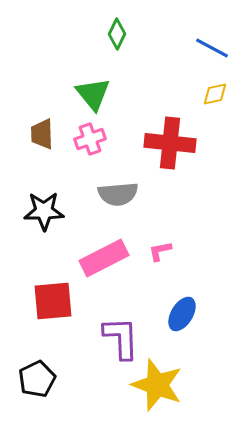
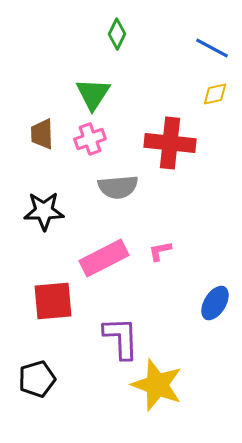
green triangle: rotated 12 degrees clockwise
gray semicircle: moved 7 px up
blue ellipse: moved 33 px right, 11 px up
black pentagon: rotated 9 degrees clockwise
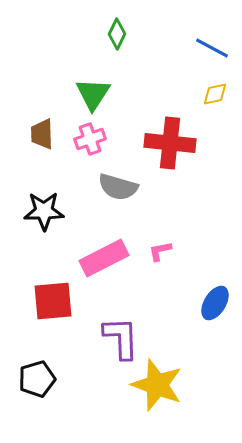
gray semicircle: rotated 21 degrees clockwise
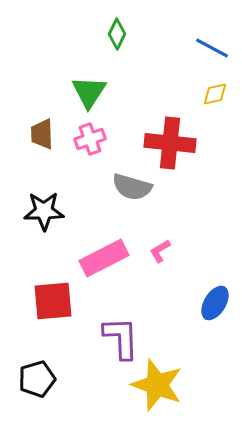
green triangle: moved 4 px left, 2 px up
gray semicircle: moved 14 px right
pink L-shape: rotated 20 degrees counterclockwise
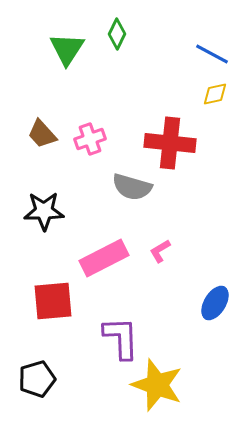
blue line: moved 6 px down
green triangle: moved 22 px left, 43 px up
brown trapezoid: rotated 40 degrees counterclockwise
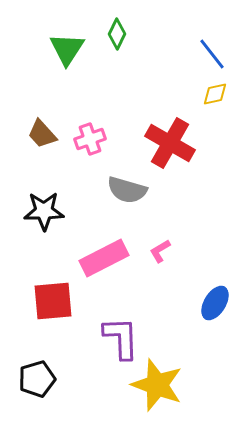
blue line: rotated 24 degrees clockwise
red cross: rotated 24 degrees clockwise
gray semicircle: moved 5 px left, 3 px down
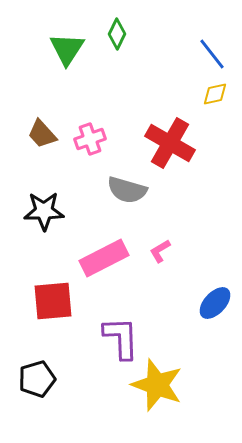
blue ellipse: rotated 12 degrees clockwise
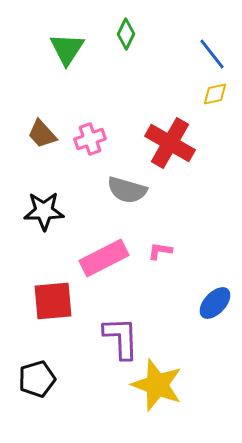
green diamond: moved 9 px right
pink L-shape: rotated 40 degrees clockwise
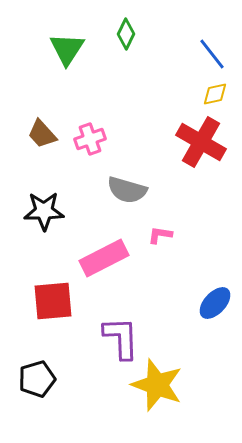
red cross: moved 31 px right, 1 px up
pink L-shape: moved 16 px up
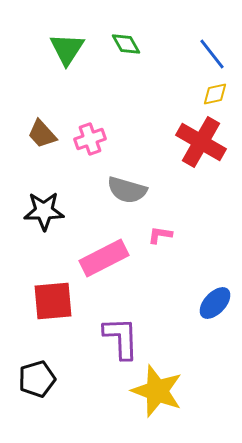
green diamond: moved 10 px down; rotated 56 degrees counterclockwise
yellow star: moved 6 px down
